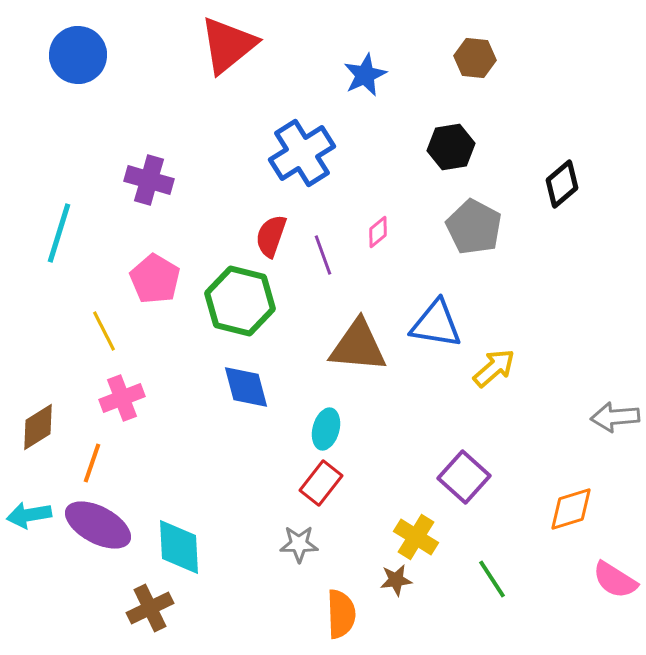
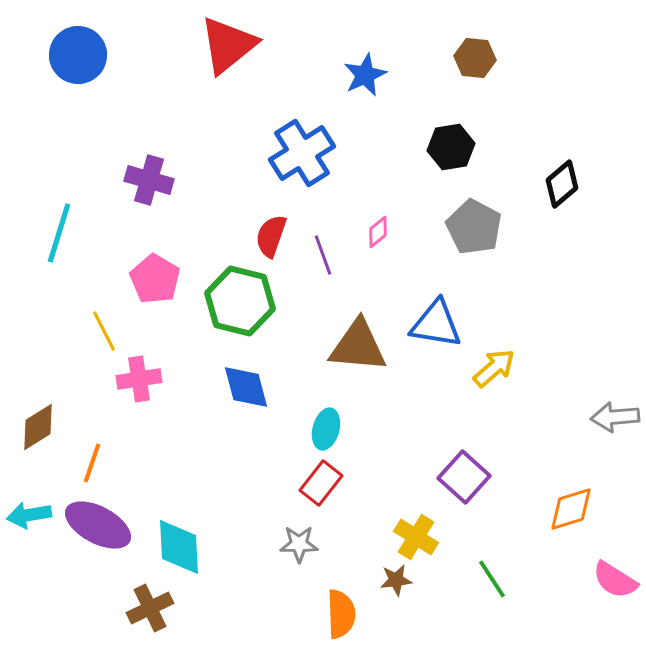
pink cross: moved 17 px right, 19 px up; rotated 12 degrees clockwise
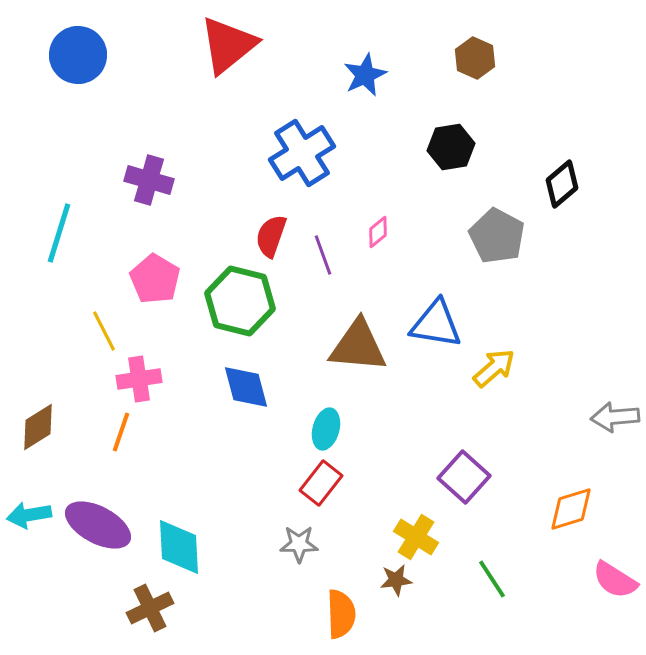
brown hexagon: rotated 18 degrees clockwise
gray pentagon: moved 23 px right, 9 px down
orange line: moved 29 px right, 31 px up
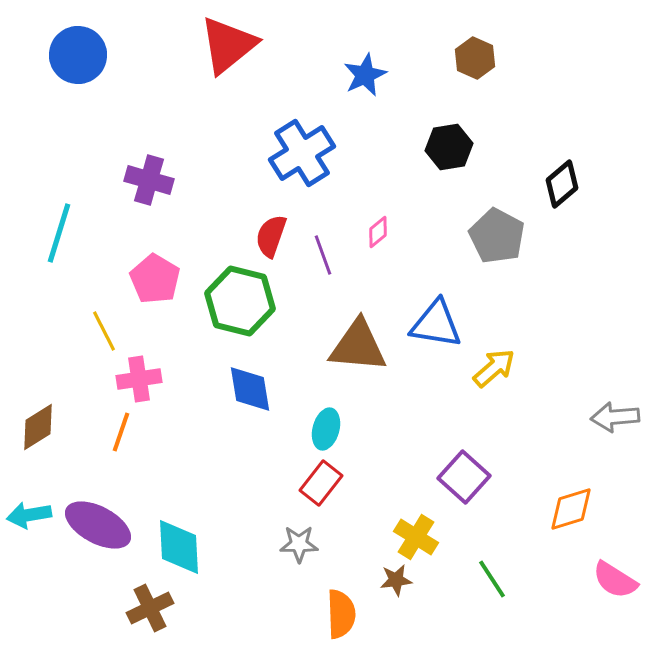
black hexagon: moved 2 px left
blue diamond: moved 4 px right, 2 px down; rotated 6 degrees clockwise
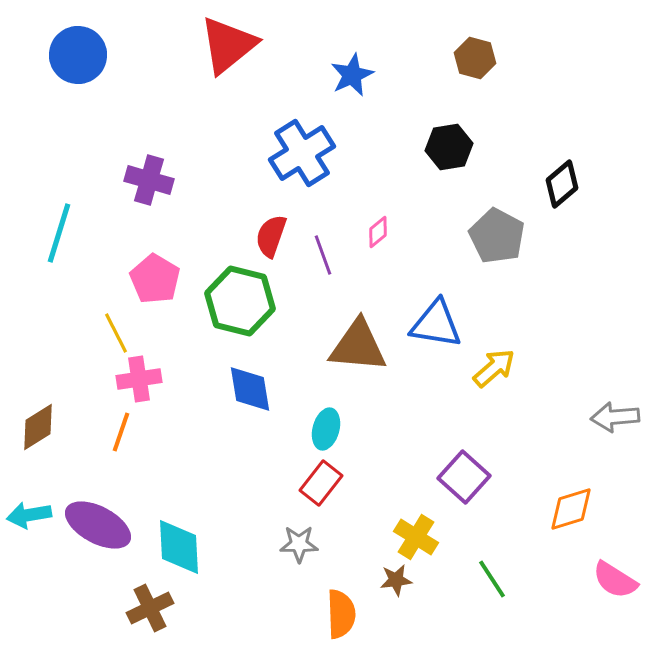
brown hexagon: rotated 9 degrees counterclockwise
blue star: moved 13 px left
yellow line: moved 12 px right, 2 px down
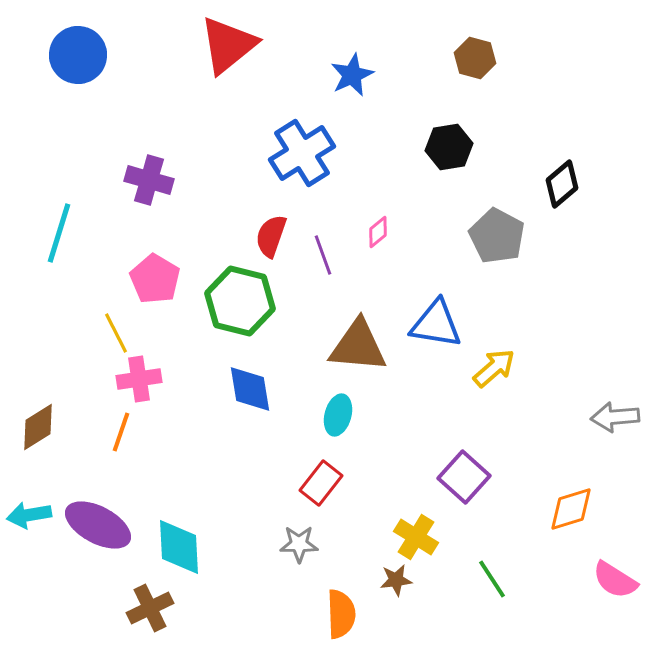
cyan ellipse: moved 12 px right, 14 px up
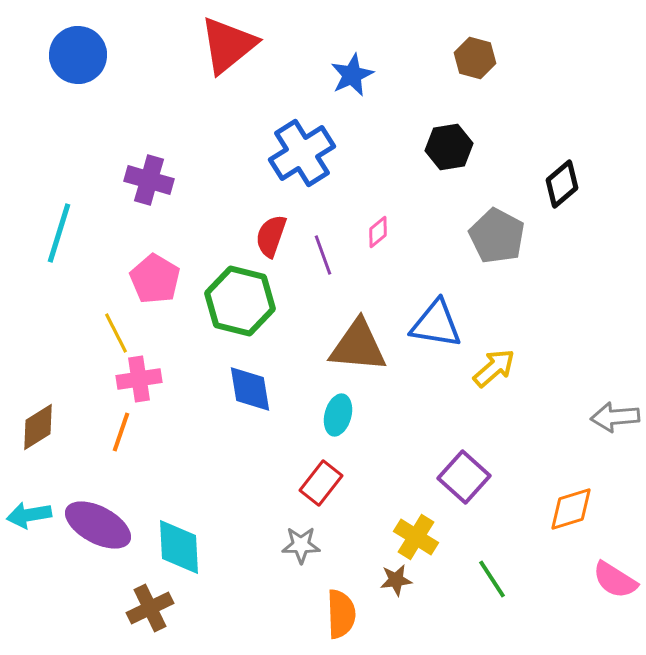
gray star: moved 2 px right, 1 px down
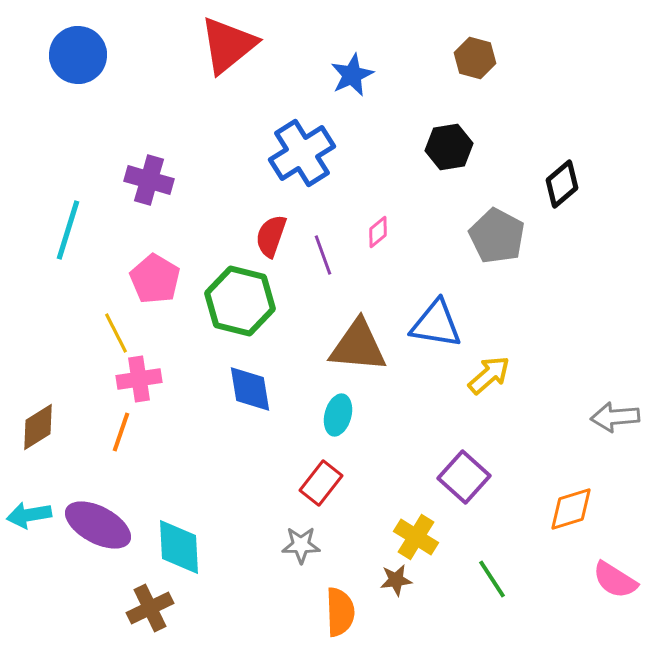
cyan line: moved 9 px right, 3 px up
yellow arrow: moved 5 px left, 7 px down
orange semicircle: moved 1 px left, 2 px up
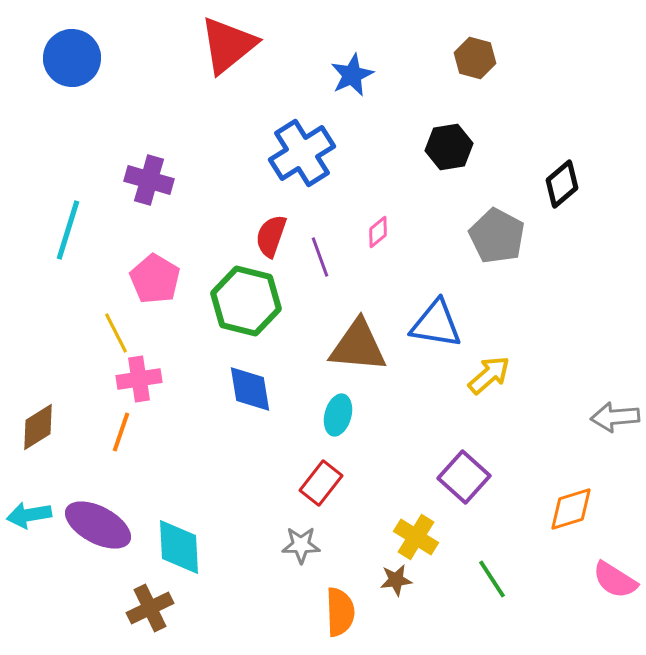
blue circle: moved 6 px left, 3 px down
purple line: moved 3 px left, 2 px down
green hexagon: moved 6 px right
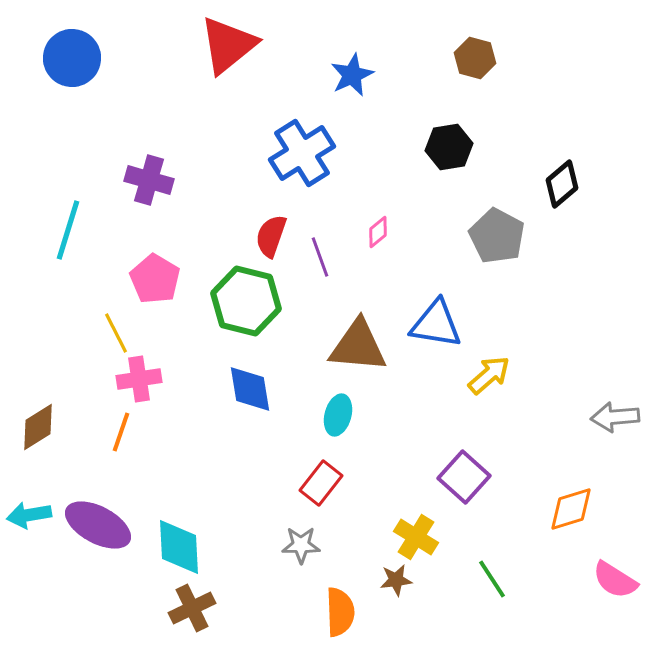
brown cross: moved 42 px right
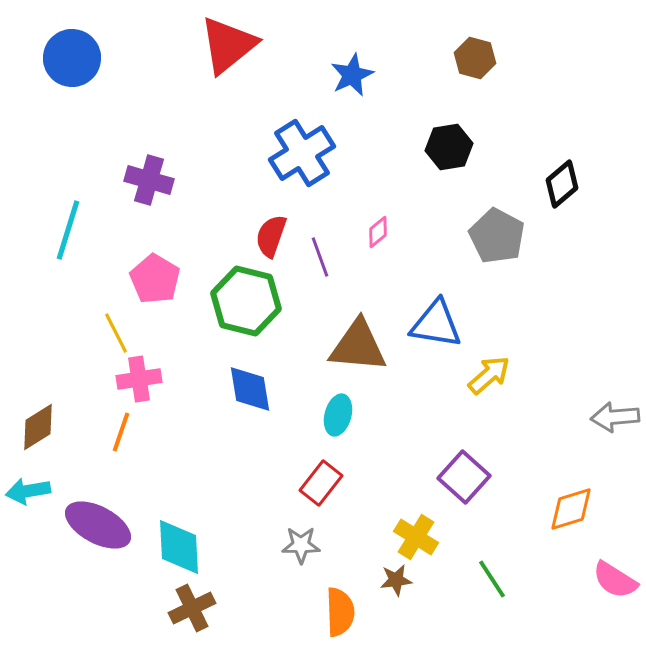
cyan arrow: moved 1 px left, 24 px up
